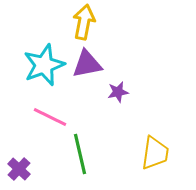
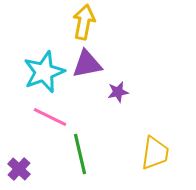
cyan star: moved 7 px down
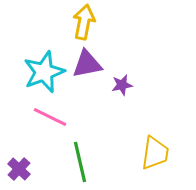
purple star: moved 4 px right, 7 px up
green line: moved 8 px down
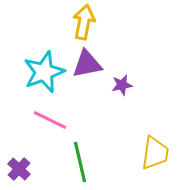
pink line: moved 3 px down
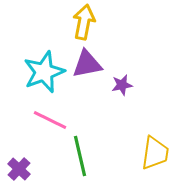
green line: moved 6 px up
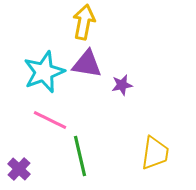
purple triangle: rotated 20 degrees clockwise
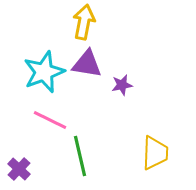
yellow trapezoid: rotated 6 degrees counterclockwise
